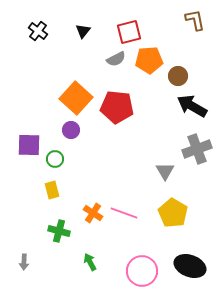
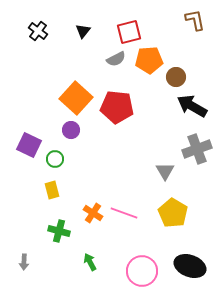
brown circle: moved 2 px left, 1 px down
purple square: rotated 25 degrees clockwise
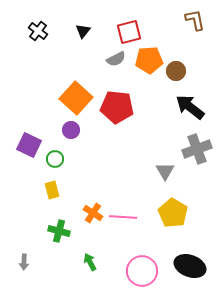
brown circle: moved 6 px up
black arrow: moved 2 px left, 1 px down; rotated 8 degrees clockwise
pink line: moved 1 px left, 4 px down; rotated 16 degrees counterclockwise
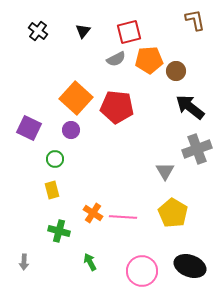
purple square: moved 17 px up
